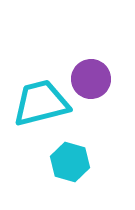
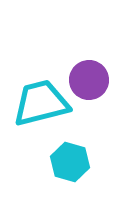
purple circle: moved 2 px left, 1 px down
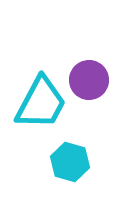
cyan trapezoid: rotated 132 degrees clockwise
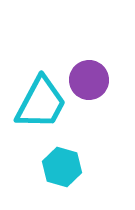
cyan hexagon: moved 8 px left, 5 px down
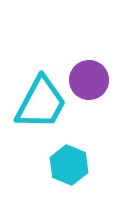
cyan hexagon: moved 7 px right, 2 px up; rotated 6 degrees clockwise
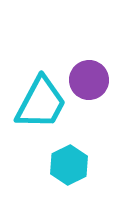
cyan hexagon: rotated 12 degrees clockwise
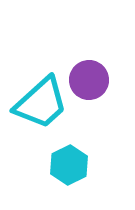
cyan trapezoid: rotated 20 degrees clockwise
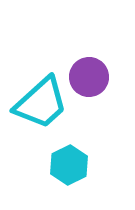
purple circle: moved 3 px up
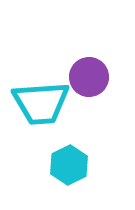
cyan trapezoid: rotated 38 degrees clockwise
